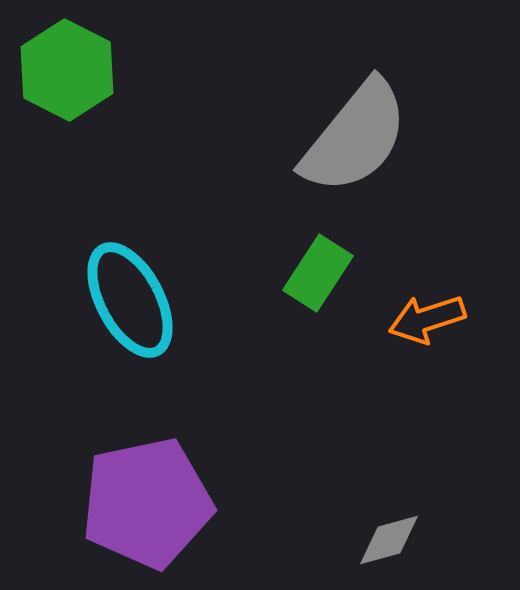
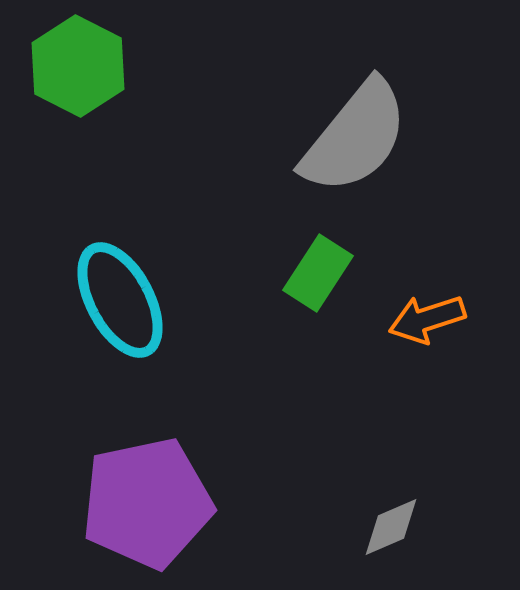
green hexagon: moved 11 px right, 4 px up
cyan ellipse: moved 10 px left
gray diamond: moved 2 px right, 13 px up; rotated 8 degrees counterclockwise
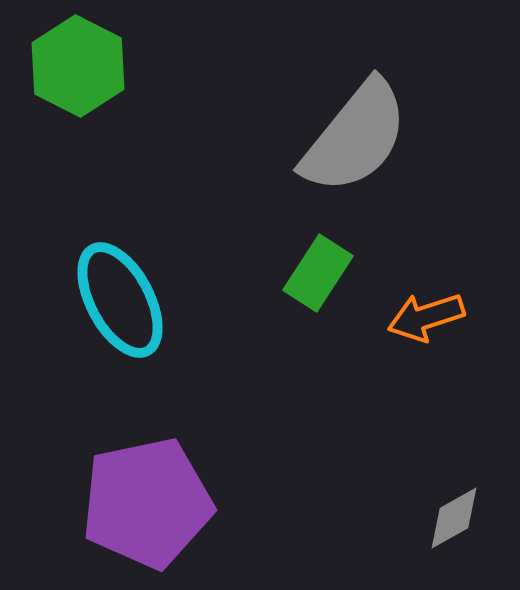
orange arrow: moved 1 px left, 2 px up
gray diamond: moved 63 px right, 9 px up; rotated 6 degrees counterclockwise
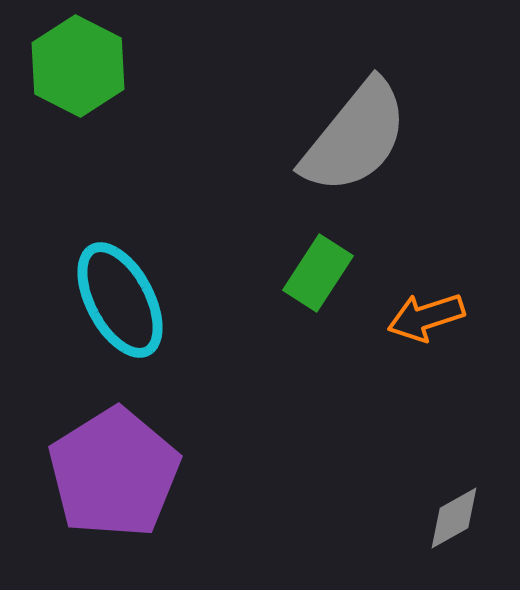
purple pentagon: moved 33 px left, 30 px up; rotated 20 degrees counterclockwise
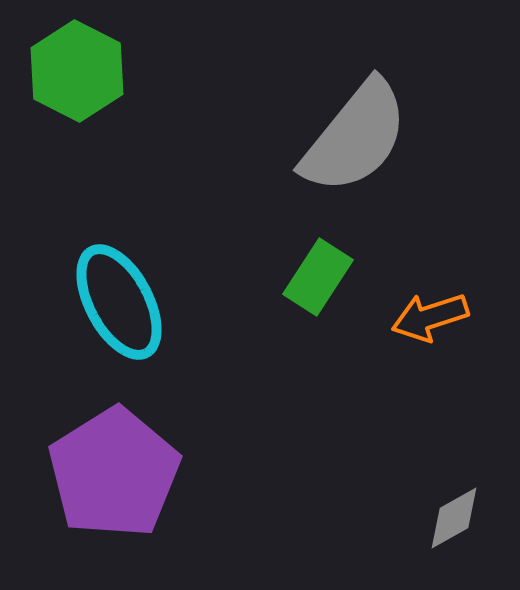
green hexagon: moved 1 px left, 5 px down
green rectangle: moved 4 px down
cyan ellipse: moved 1 px left, 2 px down
orange arrow: moved 4 px right
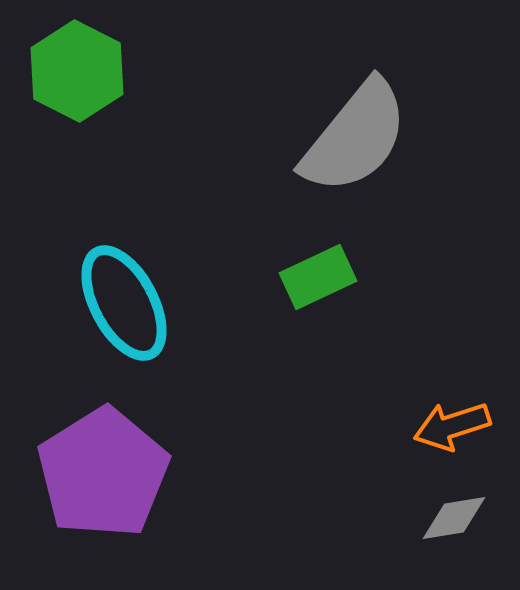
green rectangle: rotated 32 degrees clockwise
cyan ellipse: moved 5 px right, 1 px down
orange arrow: moved 22 px right, 109 px down
purple pentagon: moved 11 px left
gray diamond: rotated 20 degrees clockwise
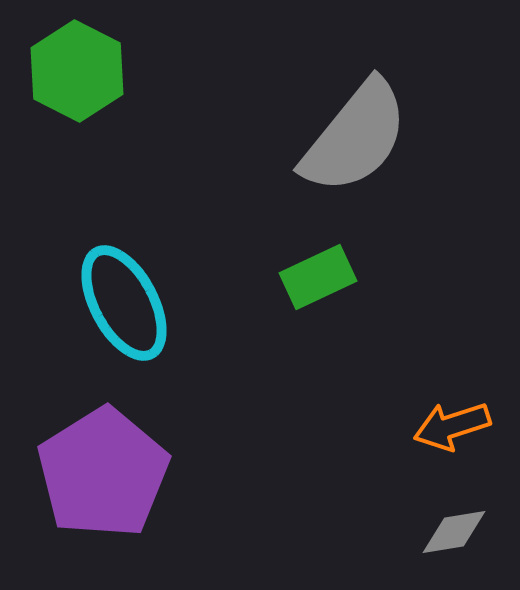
gray diamond: moved 14 px down
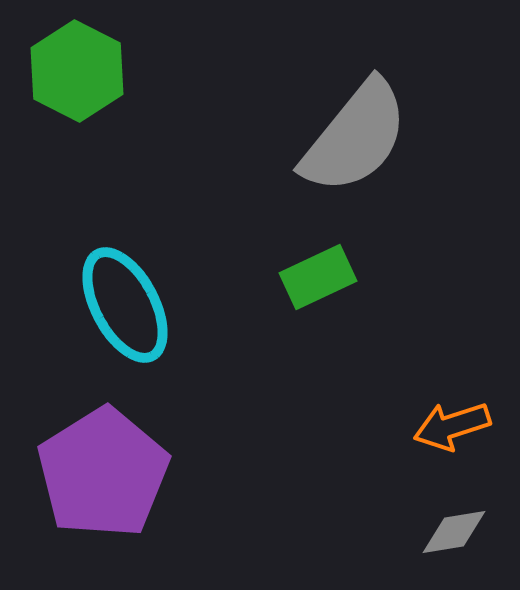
cyan ellipse: moved 1 px right, 2 px down
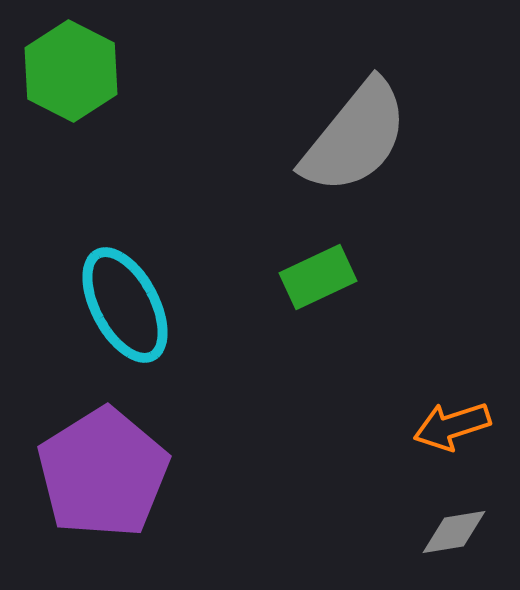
green hexagon: moved 6 px left
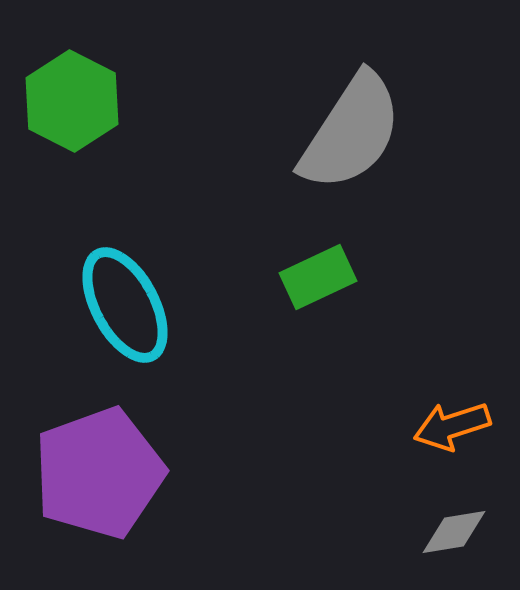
green hexagon: moved 1 px right, 30 px down
gray semicircle: moved 4 px left, 5 px up; rotated 6 degrees counterclockwise
purple pentagon: moved 4 px left; rotated 12 degrees clockwise
